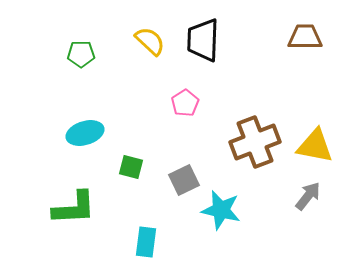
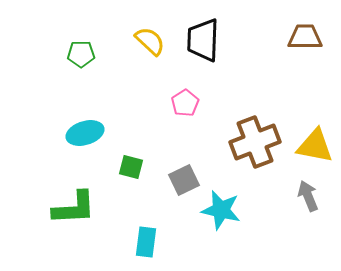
gray arrow: rotated 60 degrees counterclockwise
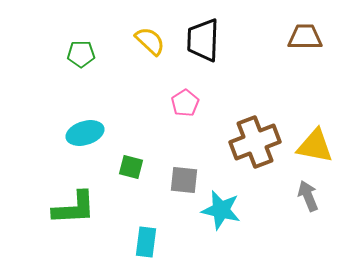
gray square: rotated 32 degrees clockwise
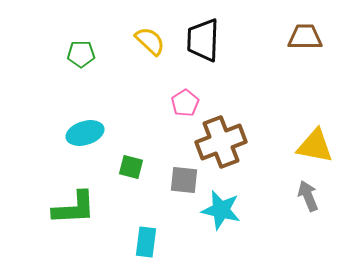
brown cross: moved 34 px left
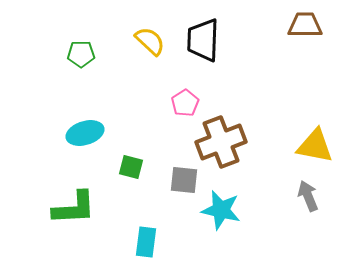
brown trapezoid: moved 12 px up
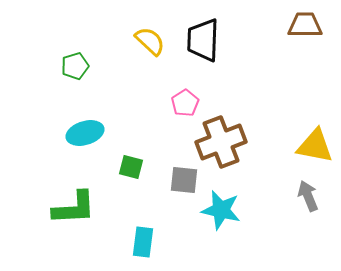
green pentagon: moved 6 px left, 12 px down; rotated 16 degrees counterclockwise
cyan rectangle: moved 3 px left
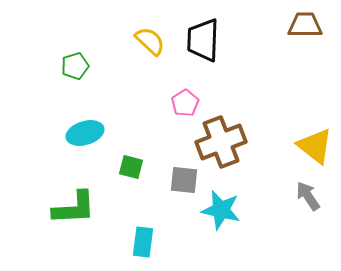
yellow triangle: rotated 27 degrees clockwise
gray arrow: rotated 12 degrees counterclockwise
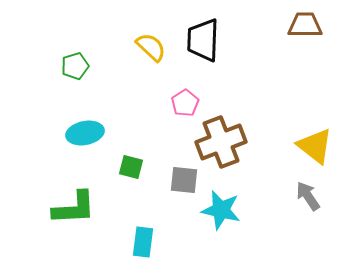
yellow semicircle: moved 1 px right, 6 px down
cyan ellipse: rotated 6 degrees clockwise
